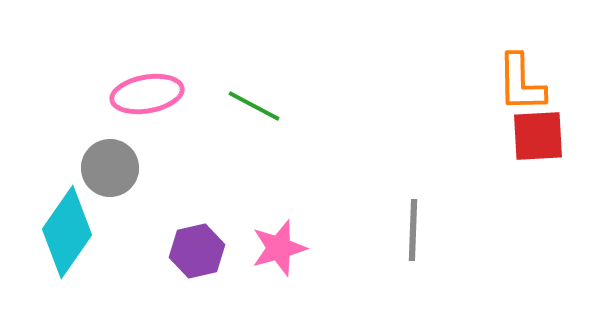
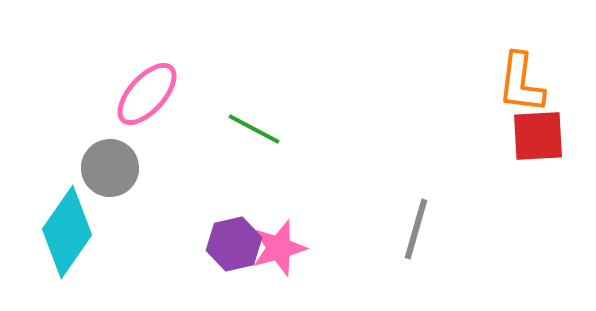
orange L-shape: rotated 8 degrees clockwise
pink ellipse: rotated 38 degrees counterclockwise
green line: moved 23 px down
gray line: moved 3 px right, 1 px up; rotated 14 degrees clockwise
purple hexagon: moved 37 px right, 7 px up
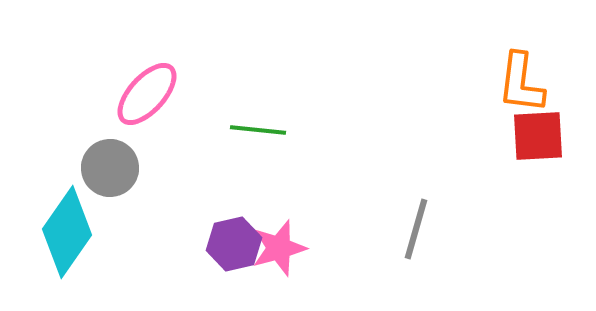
green line: moved 4 px right, 1 px down; rotated 22 degrees counterclockwise
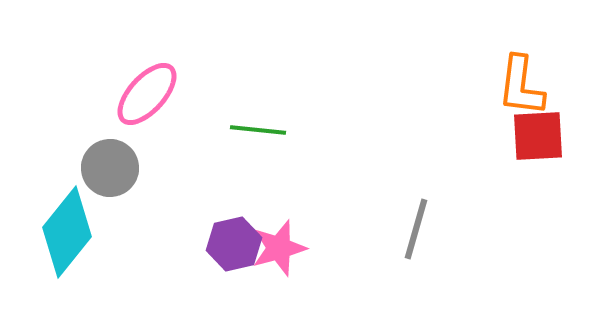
orange L-shape: moved 3 px down
cyan diamond: rotated 4 degrees clockwise
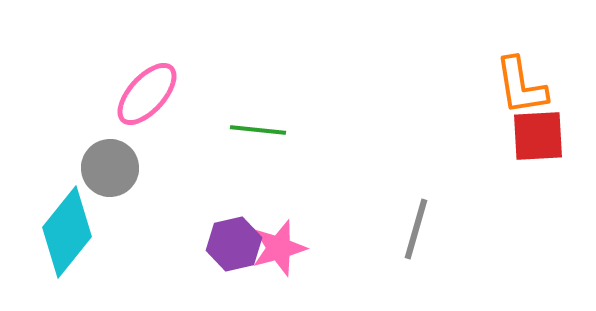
orange L-shape: rotated 16 degrees counterclockwise
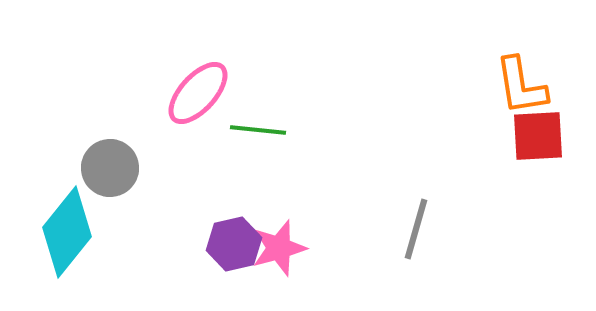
pink ellipse: moved 51 px right, 1 px up
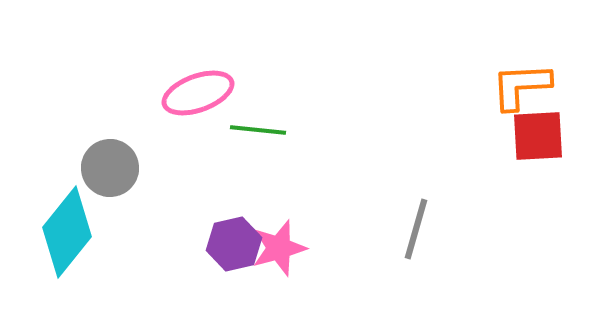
orange L-shape: rotated 96 degrees clockwise
pink ellipse: rotated 28 degrees clockwise
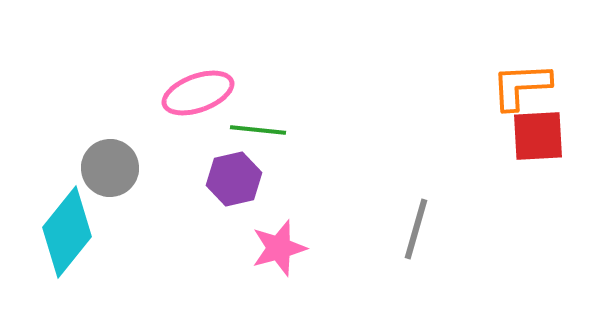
purple hexagon: moved 65 px up
